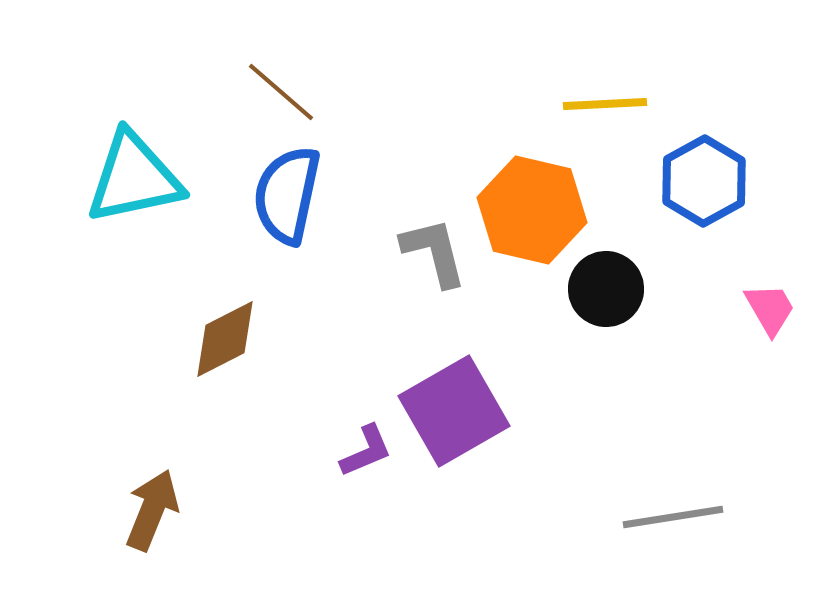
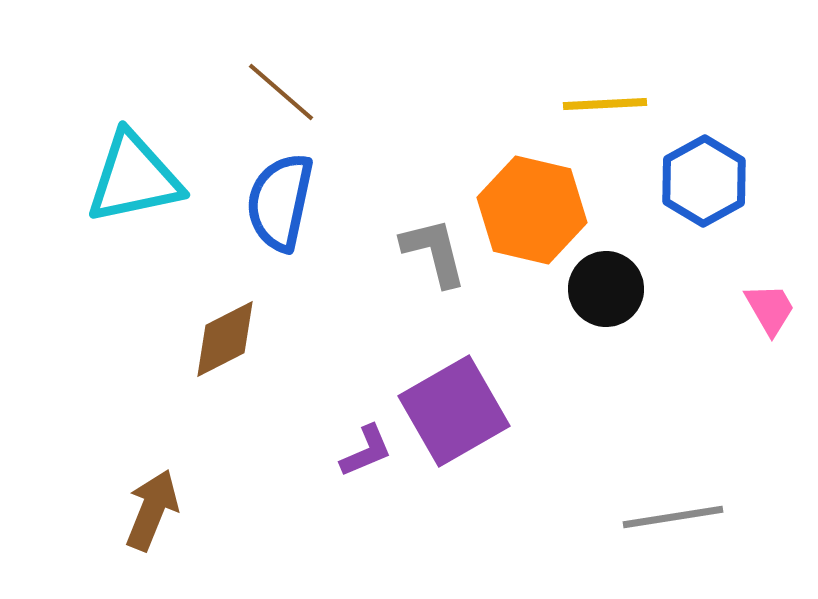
blue semicircle: moved 7 px left, 7 px down
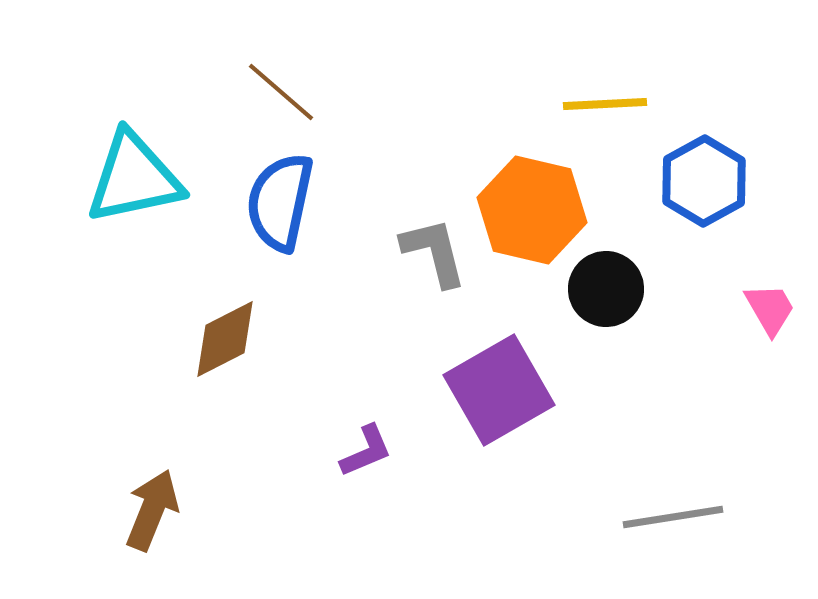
purple square: moved 45 px right, 21 px up
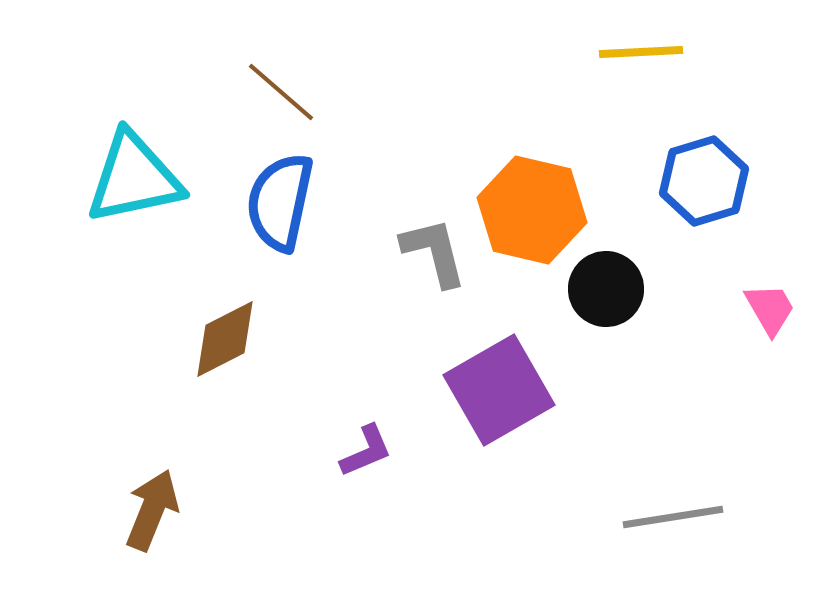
yellow line: moved 36 px right, 52 px up
blue hexagon: rotated 12 degrees clockwise
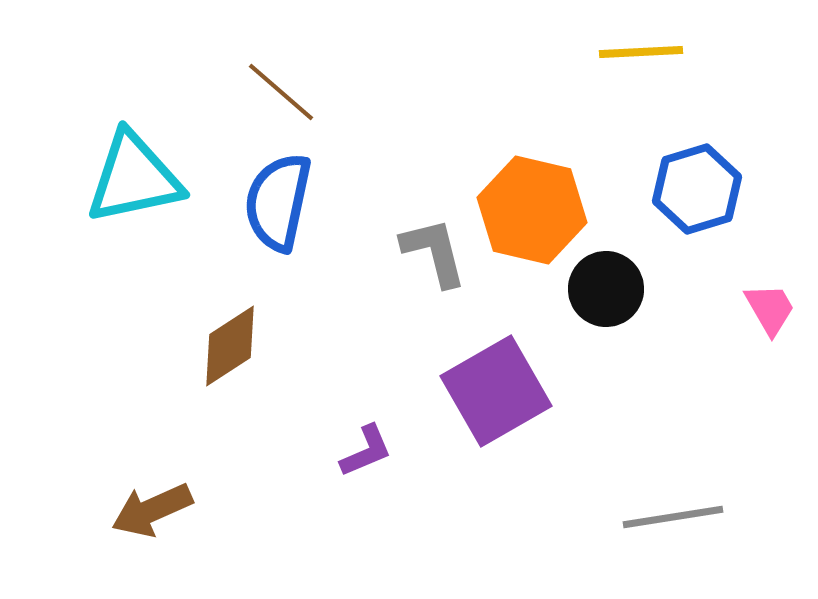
blue hexagon: moved 7 px left, 8 px down
blue semicircle: moved 2 px left
brown diamond: moved 5 px right, 7 px down; rotated 6 degrees counterclockwise
purple square: moved 3 px left, 1 px down
brown arrow: rotated 136 degrees counterclockwise
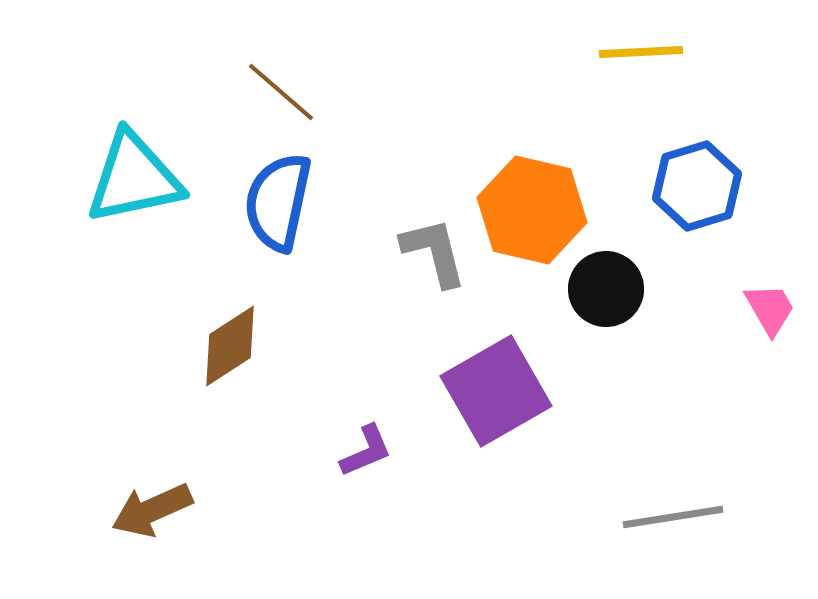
blue hexagon: moved 3 px up
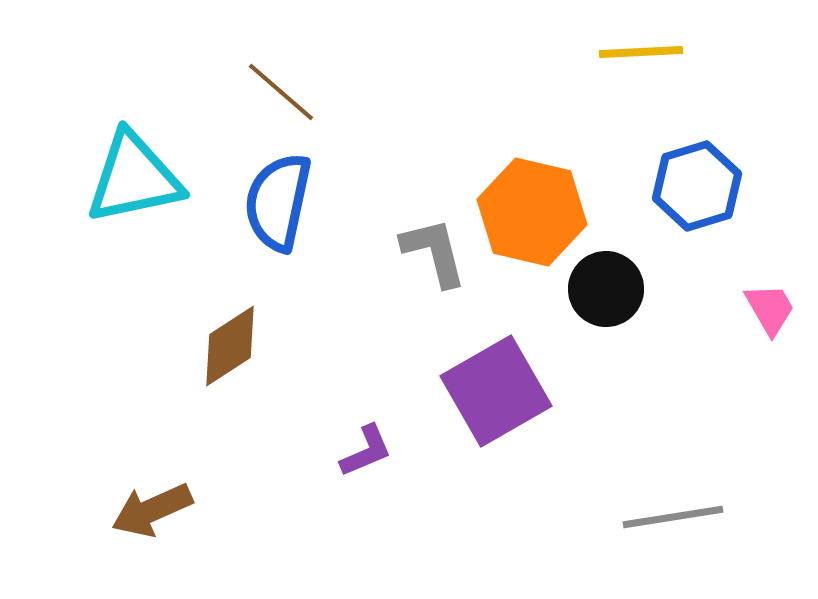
orange hexagon: moved 2 px down
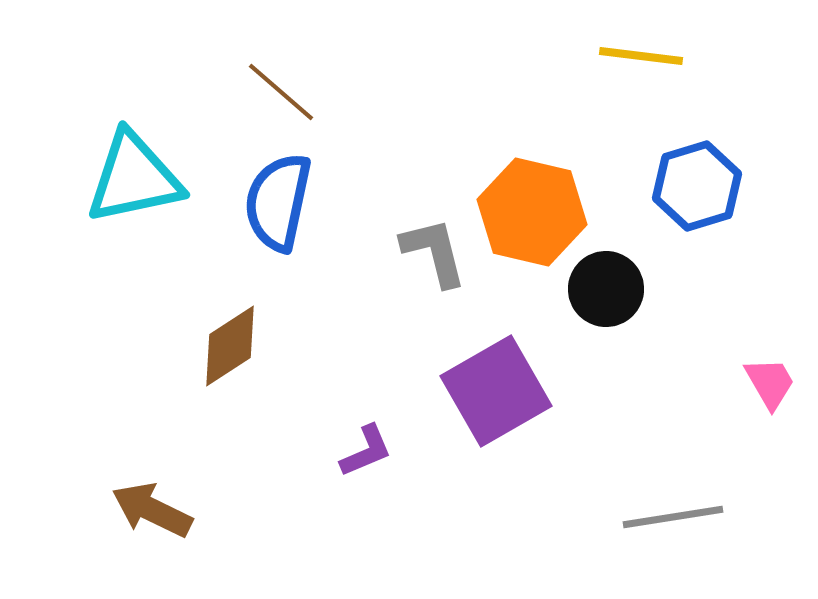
yellow line: moved 4 px down; rotated 10 degrees clockwise
pink trapezoid: moved 74 px down
brown arrow: rotated 50 degrees clockwise
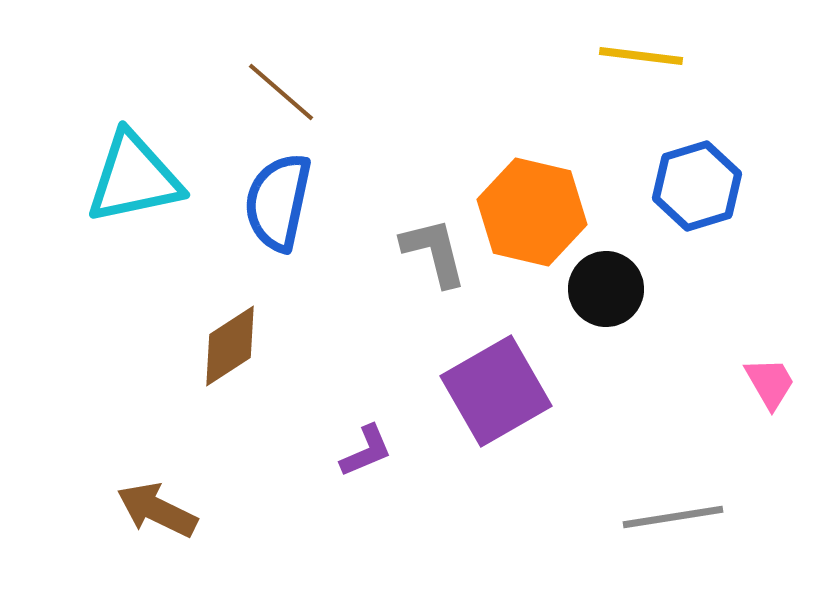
brown arrow: moved 5 px right
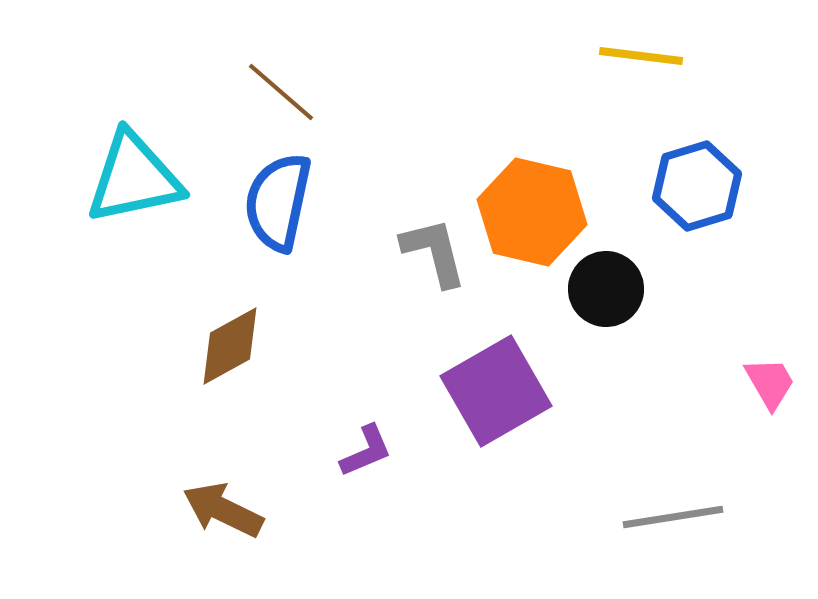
brown diamond: rotated 4 degrees clockwise
brown arrow: moved 66 px right
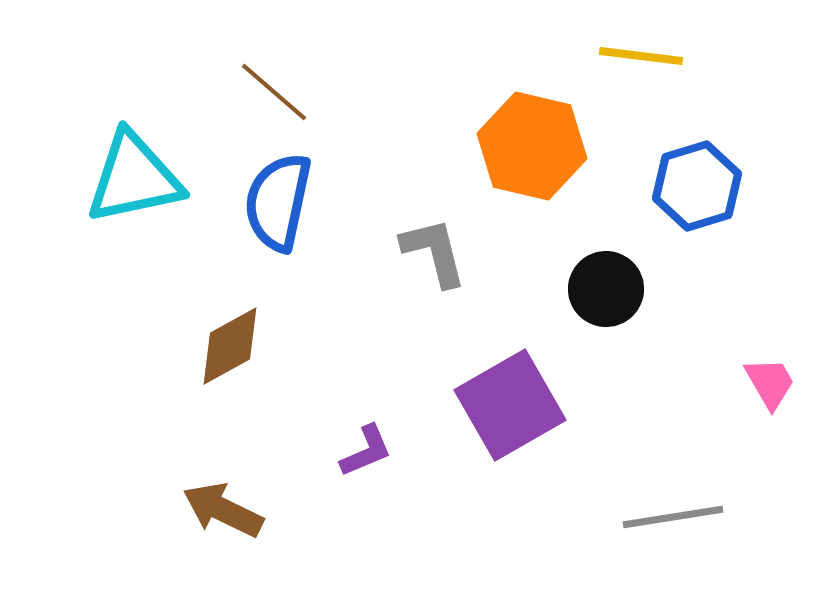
brown line: moved 7 px left
orange hexagon: moved 66 px up
purple square: moved 14 px right, 14 px down
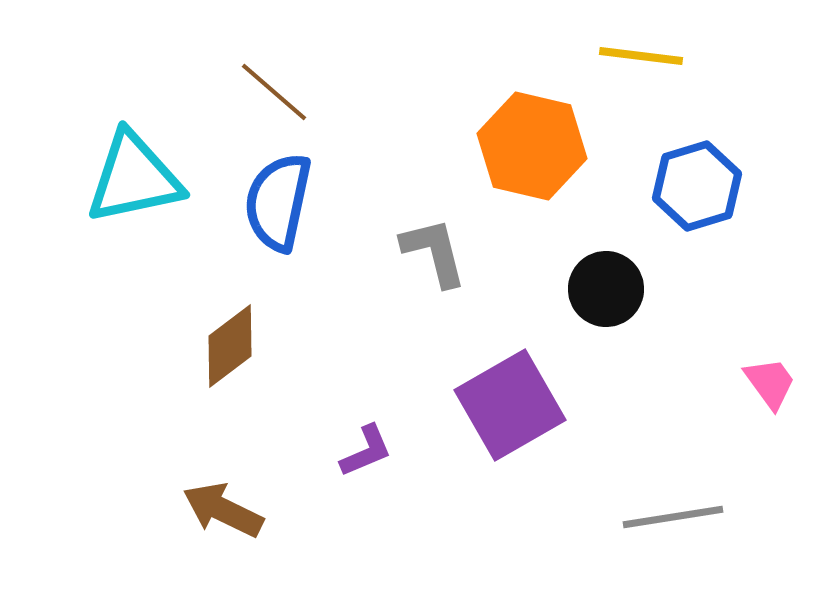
brown diamond: rotated 8 degrees counterclockwise
pink trapezoid: rotated 6 degrees counterclockwise
